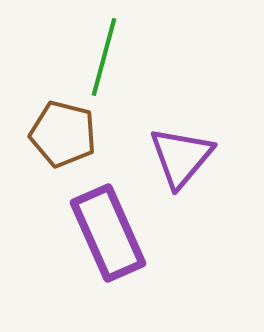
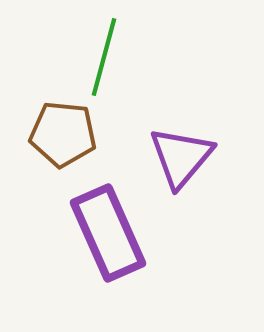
brown pentagon: rotated 8 degrees counterclockwise
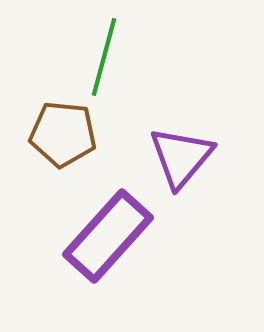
purple rectangle: moved 3 px down; rotated 66 degrees clockwise
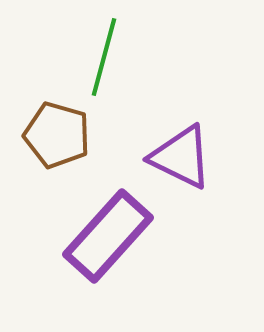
brown pentagon: moved 6 px left, 1 px down; rotated 10 degrees clockwise
purple triangle: rotated 44 degrees counterclockwise
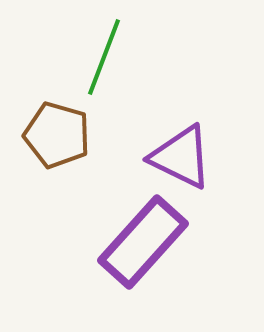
green line: rotated 6 degrees clockwise
purple rectangle: moved 35 px right, 6 px down
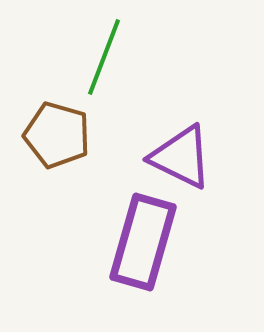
purple rectangle: rotated 26 degrees counterclockwise
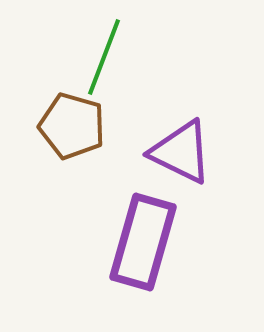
brown pentagon: moved 15 px right, 9 px up
purple triangle: moved 5 px up
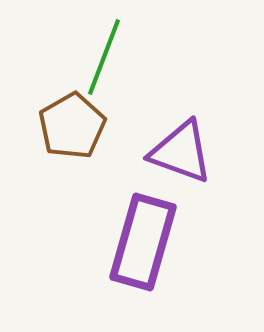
brown pentagon: rotated 26 degrees clockwise
purple triangle: rotated 6 degrees counterclockwise
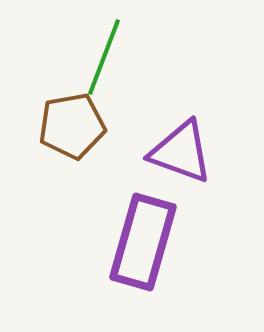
brown pentagon: rotated 20 degrees clockwise
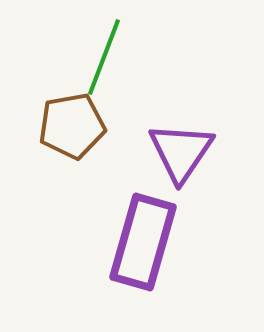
purple triangle: rotated 44 degrees clockwise
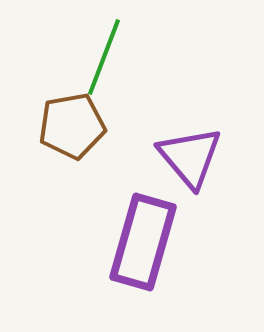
purple triangle: moved 9 px right, 5 px down; rotated 14 degrees counterclockwise
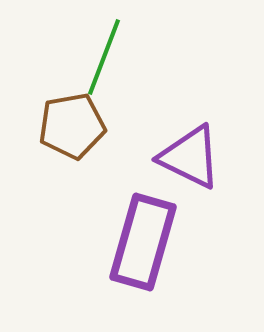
purple triangle: rotated 24 degrees counterclockwise
